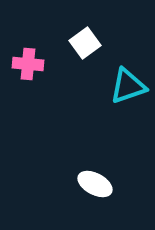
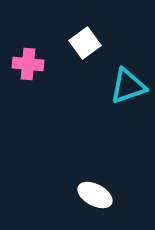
white ellipse: moved 11 px down
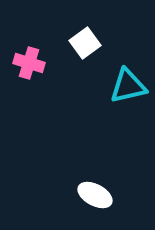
pink cross: moved 1 px right, 1 px up; rotated 12 degrees clockwise
cyan triangle: rotated 6 degrees clockwise
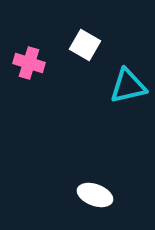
white square: moved 2 px down; rotated 24 degrees counterclockwise
white ellipse: rotated 8 degrees counterclockwise
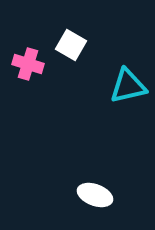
white square: moved 14 px left
pink cross: moved 1 px left, 1 px down
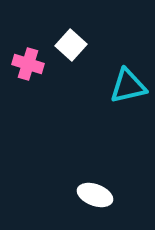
white square: rotated 12 degrees clockwise
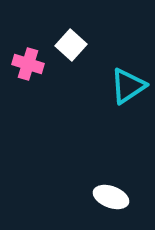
cyan triangle: rotated 21 degrees counterclockwise
white ellipse: moved 16 px right, 2 px down
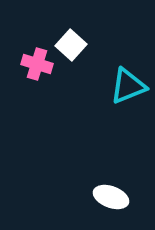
pink cross: moved 9 px right
cyan triangle: rotated 12 degrees clockwise
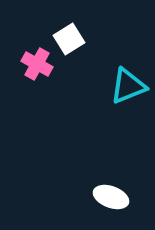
white square: moved 2 px left, 6 px up; rotated 16 degrees clockwise
pink cross: rotated 12 degrees clockwise
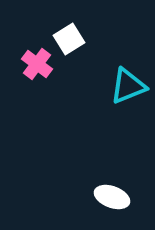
pink cross: rotated 8 degrees clockwise
white ellipse: moved 1 px right
